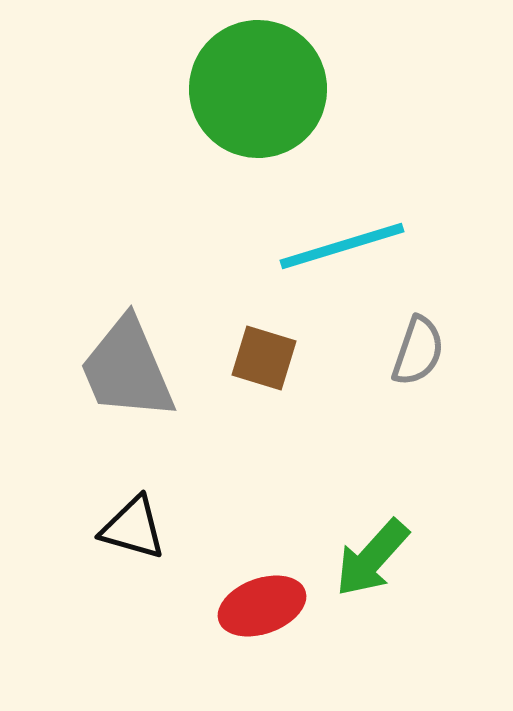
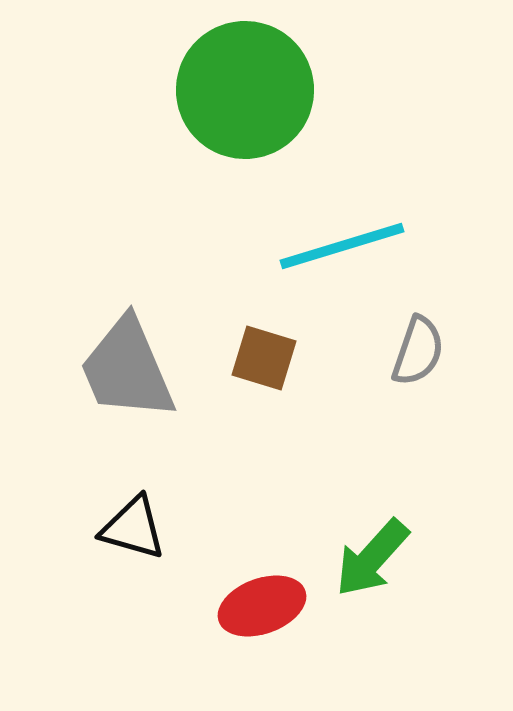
green circle: moved 13 px left, 1 px down
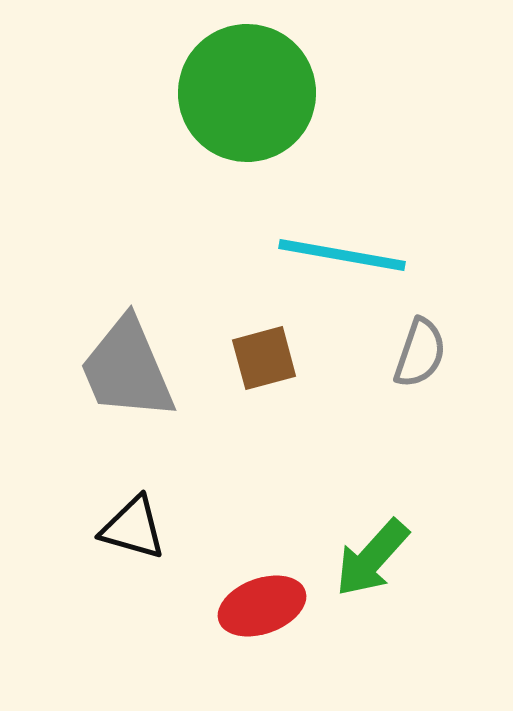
green circle: moved 2 px right, 3 px down
cyan line: moved 9 px down; rotated 27 degrees clockwise
gray semicircle: moved 2 px right, 2 px down
brown square: rotated 32 degrees counterclockwise
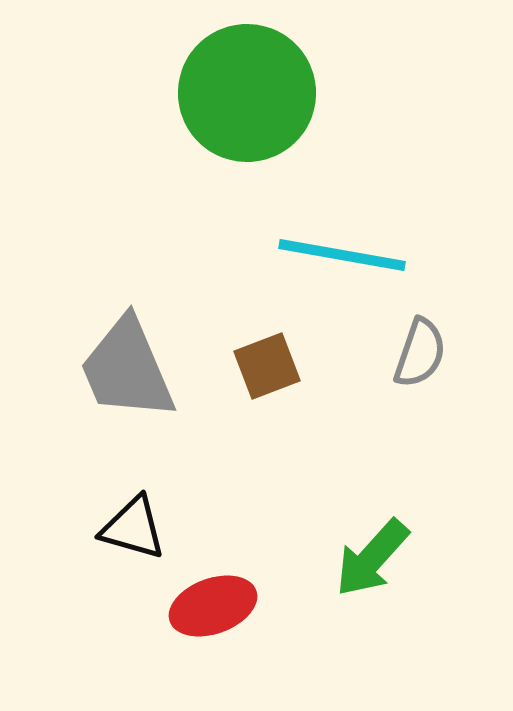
brown square: moved 3 px right, 8 px down; rotated 6 degrees counterclockwise
red ellipse: moved 49 px left
